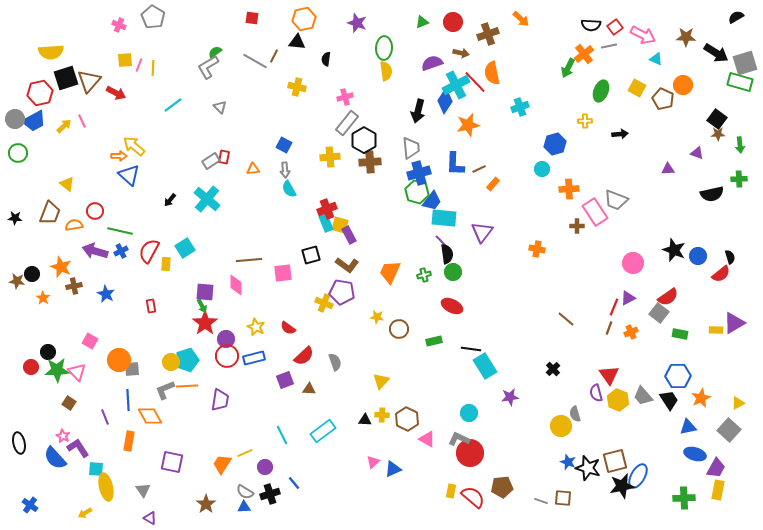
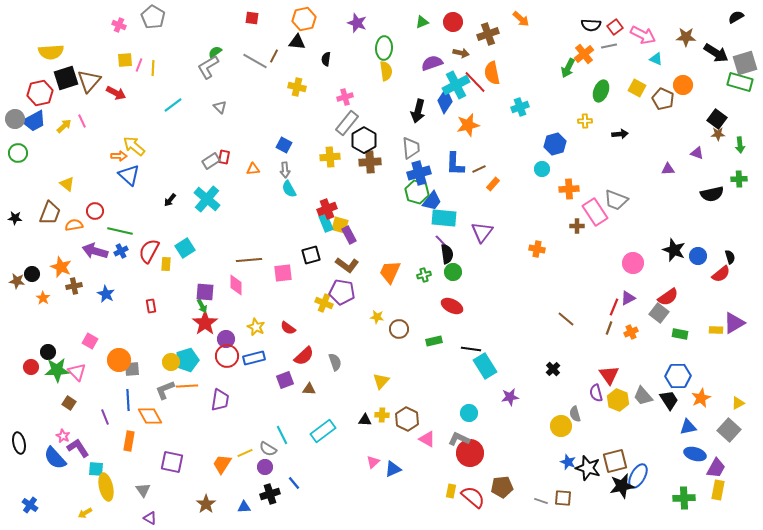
gray semicircle at (245, 492): moved 23 px right, 43 px up
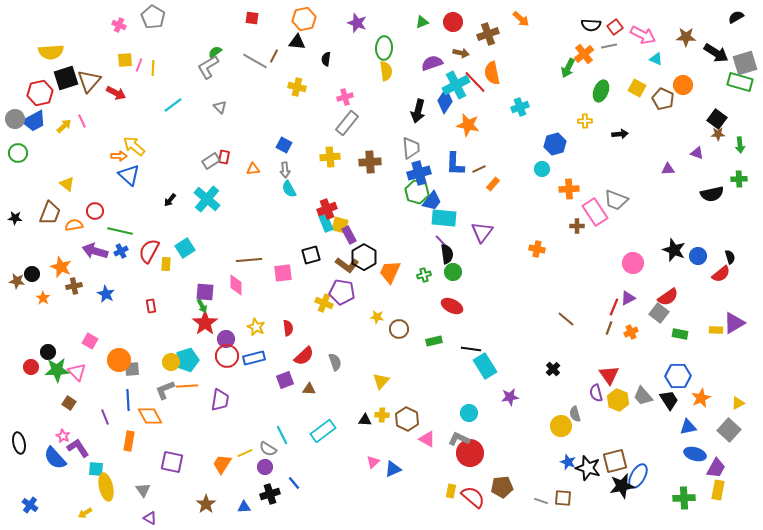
orange star at (468, 125): rotated 25 degrees clockwise
black hexagon at (364, 140): moved 117 px down
red semicircle at (288, 328): rotated 133 degrees counterclockwise
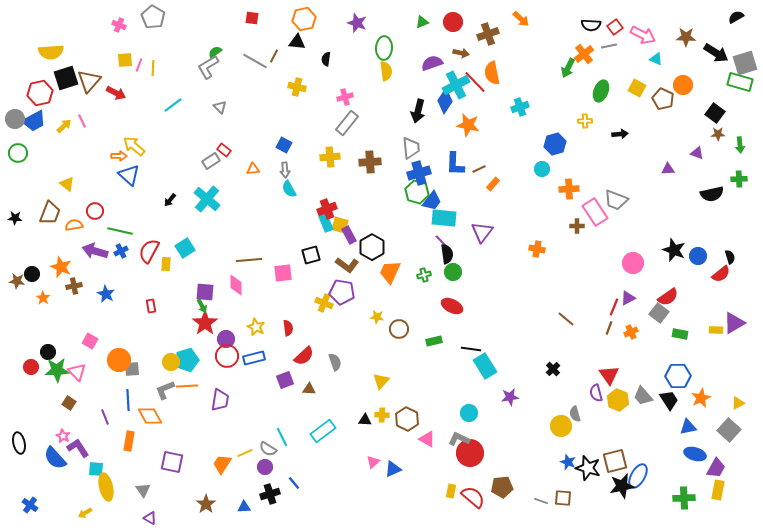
black square at (717, 119): moved 2 px left, 6 px up
red rectangle at (224, 157): moved 7 px up; rotated 64 degrees counterclockwise
black hexagon at (364, 257): moved 8 px right, 10 px up
cyan line at (282, 435): moved 2 px down
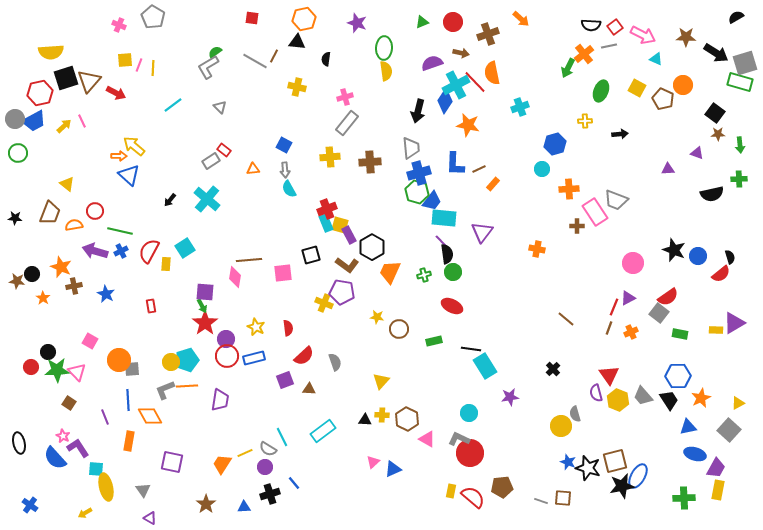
pink diamond at (236, 285): moved 1 px left, 8 px up; rotated 10 degrees clockwise
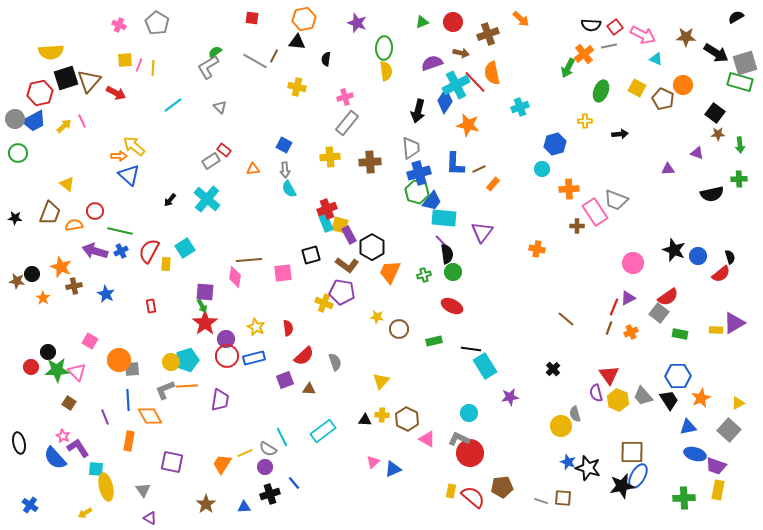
gray pentagon at (153, 17): moved 4 px right, 6 px down
brown square at (615, 461): moved 17 px right, 9 px up; rotated 15 degrees clockwise
purple trapezoid at (716, 468): moved 2 px up; rotated 80 degrees clockwise
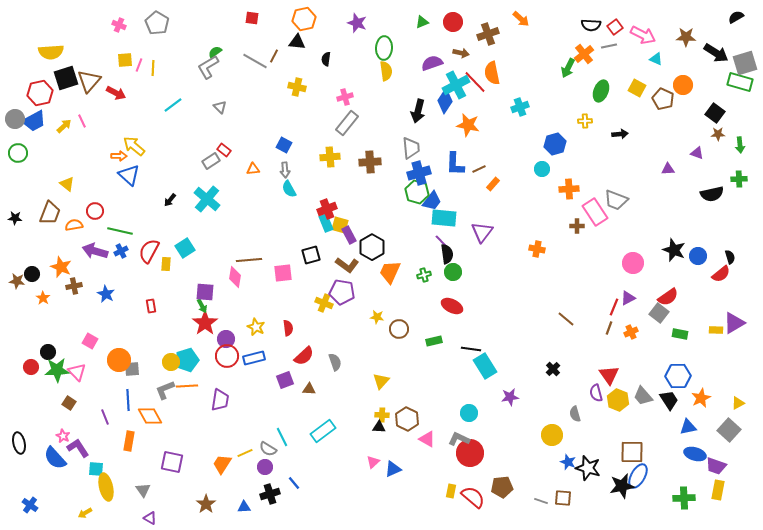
black triangle at (365, 420): moved 14 px right, 7 px down
yellow circle at (561, 426): moved 9 px left, 9 px down
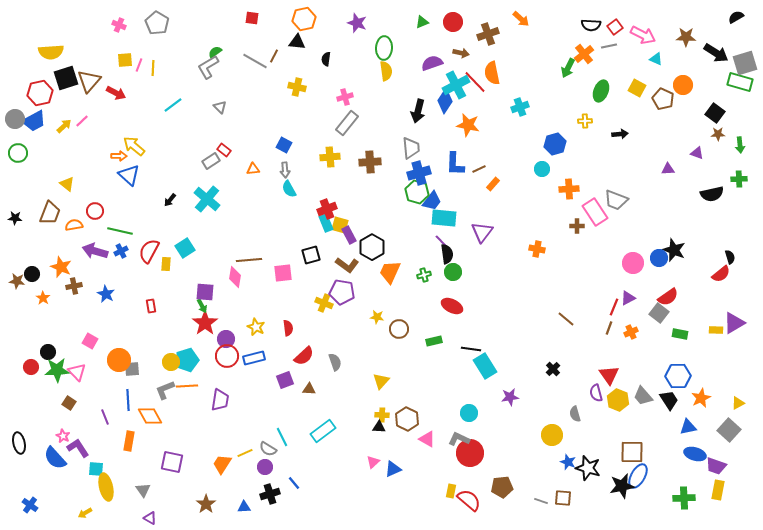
pink line at (82, 121): rotated 72 degrees clockwise
blue circle at (698, 256): moved 39 px left, 2 px down
red semicircle at (473, 497): moved 4 px left, 3 px down
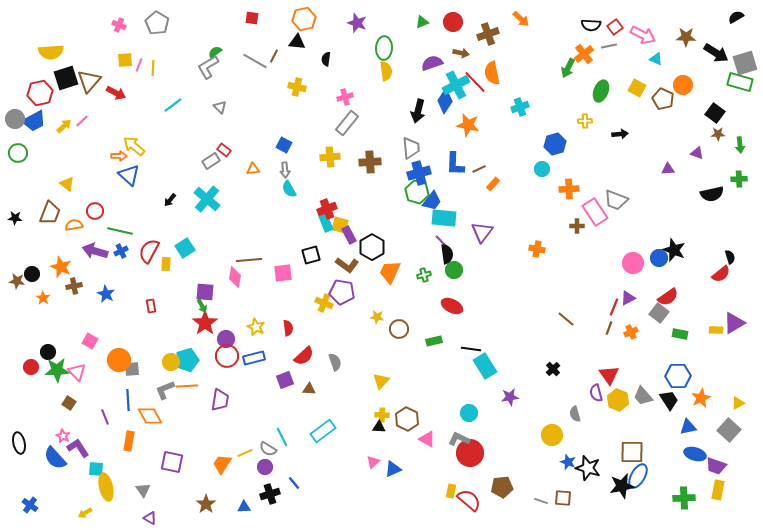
green circle at (453, 272): moved 1 px right, 2 px up
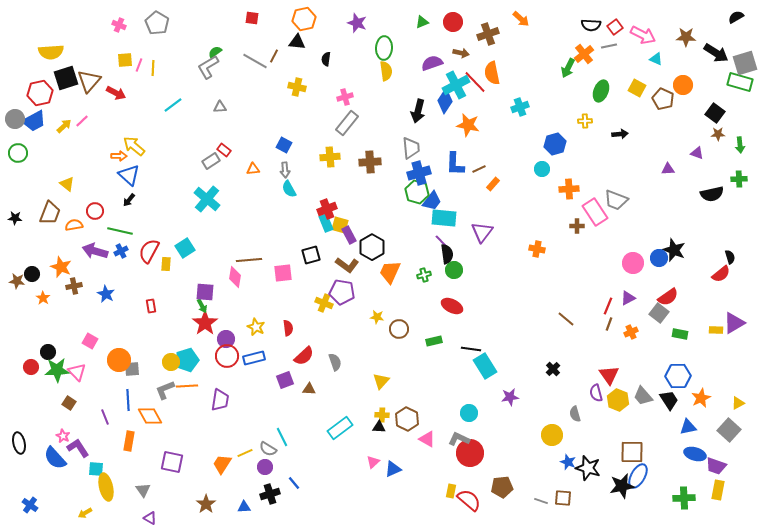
gray triangle at (220, 107): rotated 48 degrees counterclockwise
black arrow at (170, 200): moved 41 px left
red line at (614, 307): moved 6 px left, 1 px up
brown line at (609, 328): moved 4 px up
cyan rectangle at (323, 431): moved 17 px right, 3 px up
